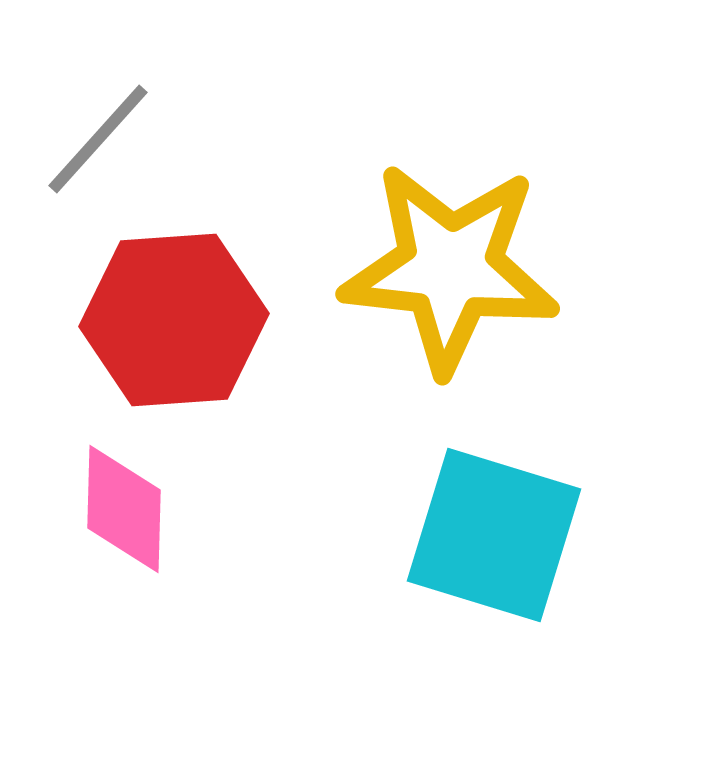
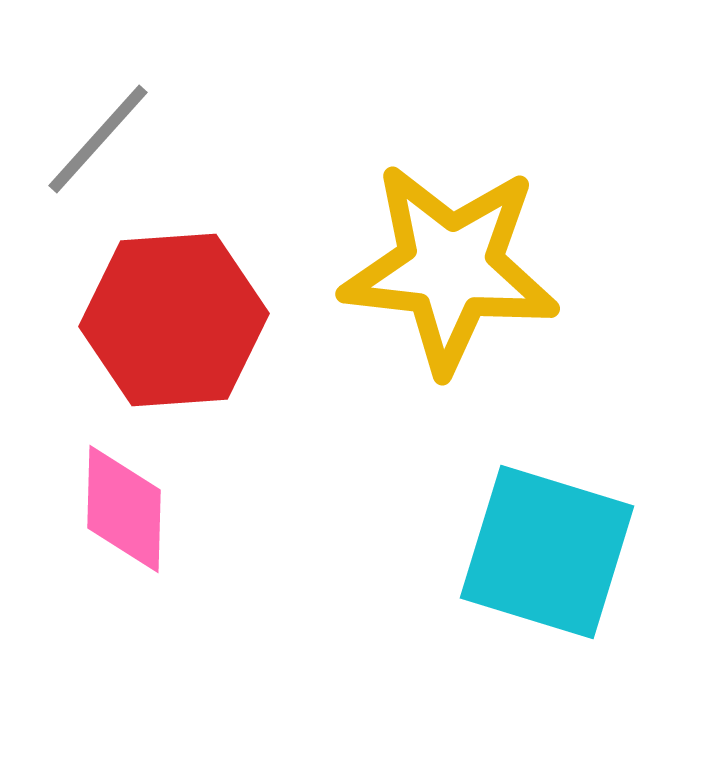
cyan square: moved 53 px right, 17 px down
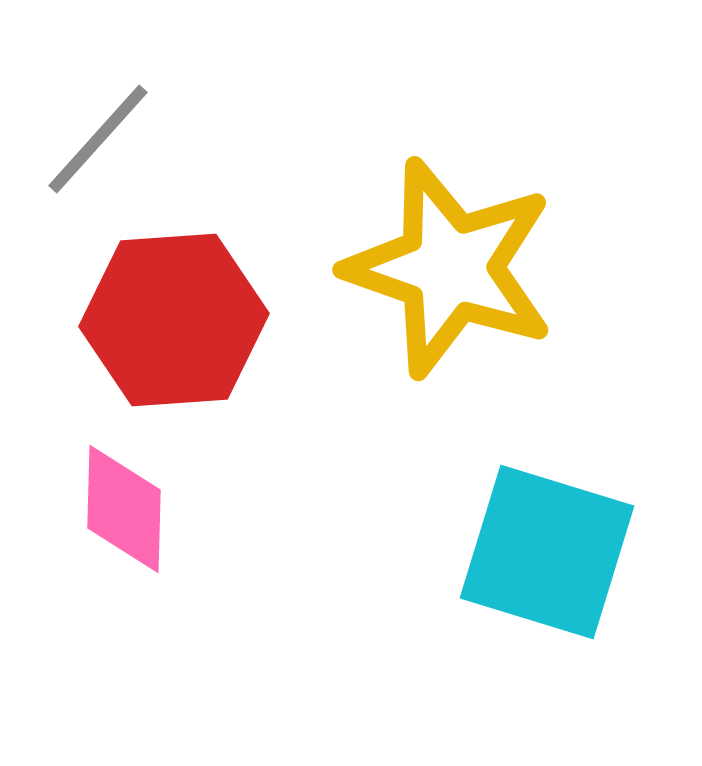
yellow star: rotated 13 degrees clockwise
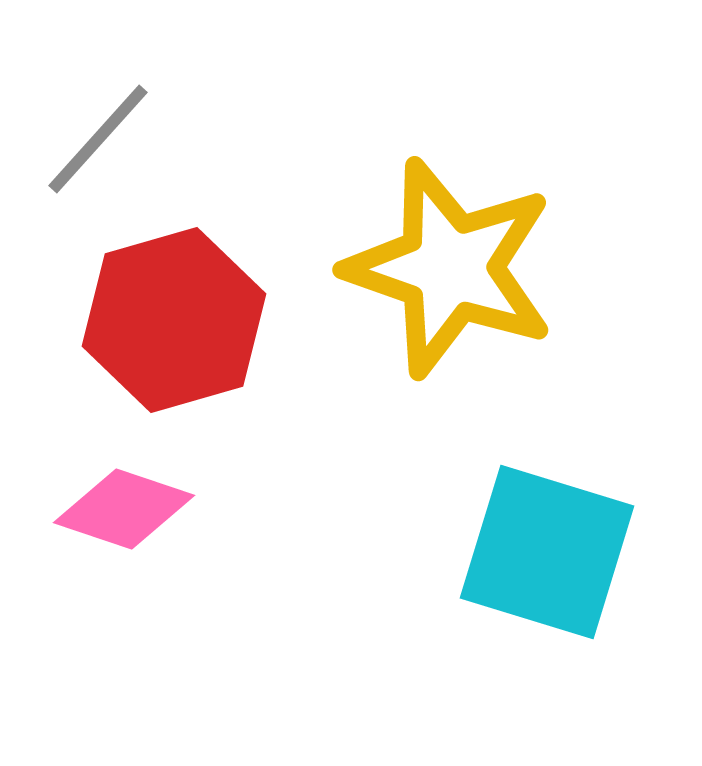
red hexagon: rotated 12 degrees counterclockwise
pink diamond: rotated 73 degrees counterclockwise
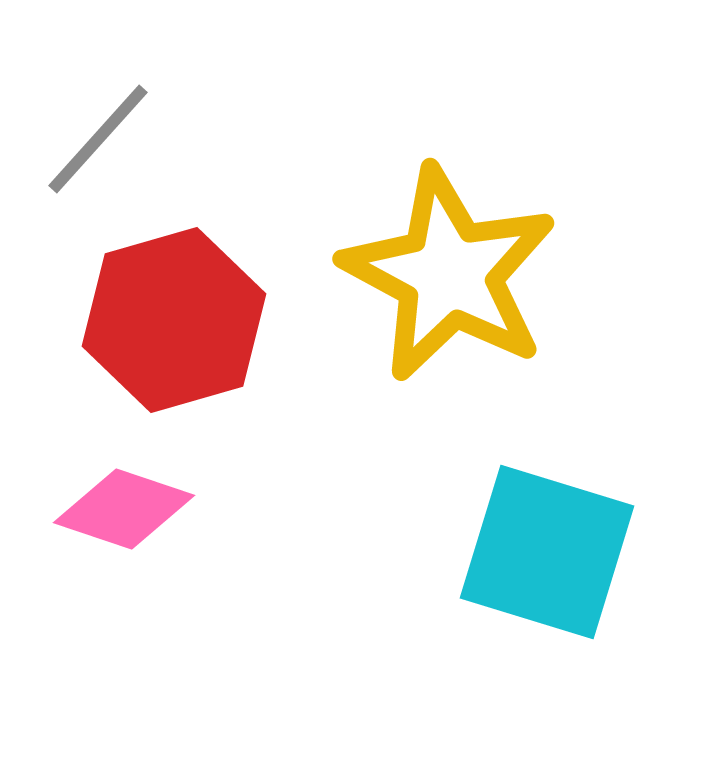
yellow star: moved 1 px left, 6 px down; rotated 9 degrees clockwise
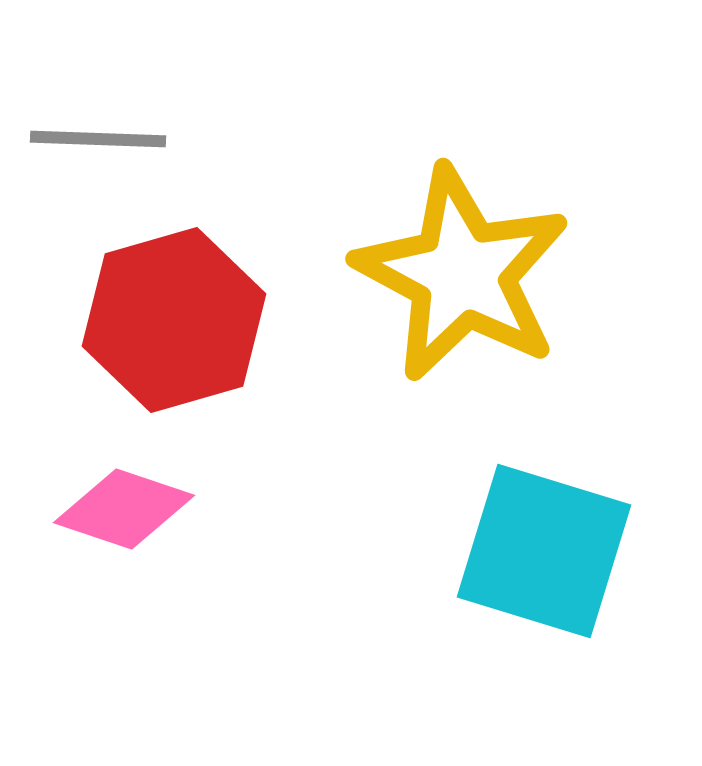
gray line: rotated 50 degrees clockwise
yellow star: moved 13 px right
cyan square: moved 3 px left, 1 px up
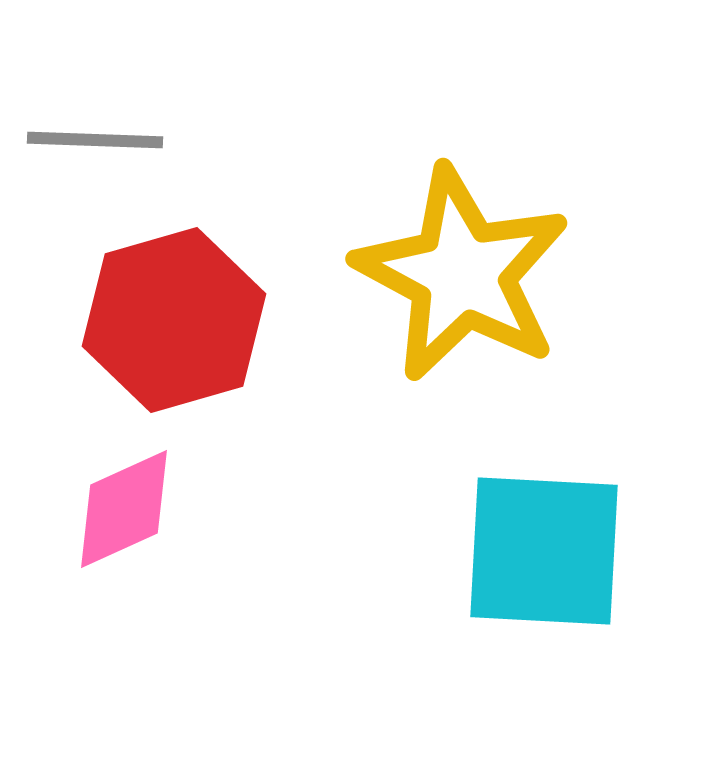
gray line: moved 3 px left, 1 px down
pink diamond: rotated 43 degrees counterclockwise
cyan square: rotated 14 degrees counterclockwise
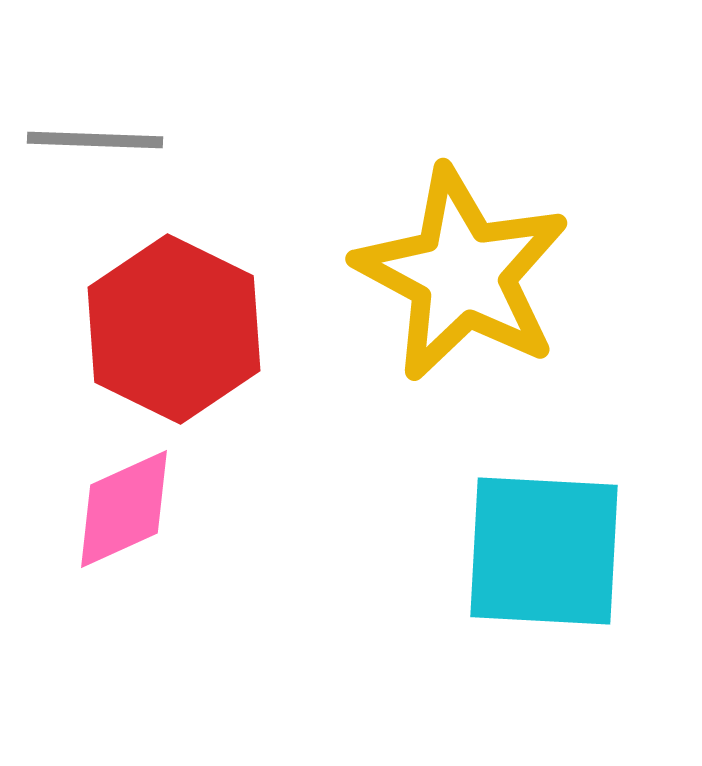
red hexagon: moved 9 px down; rotated 18 degrees counterclockwise
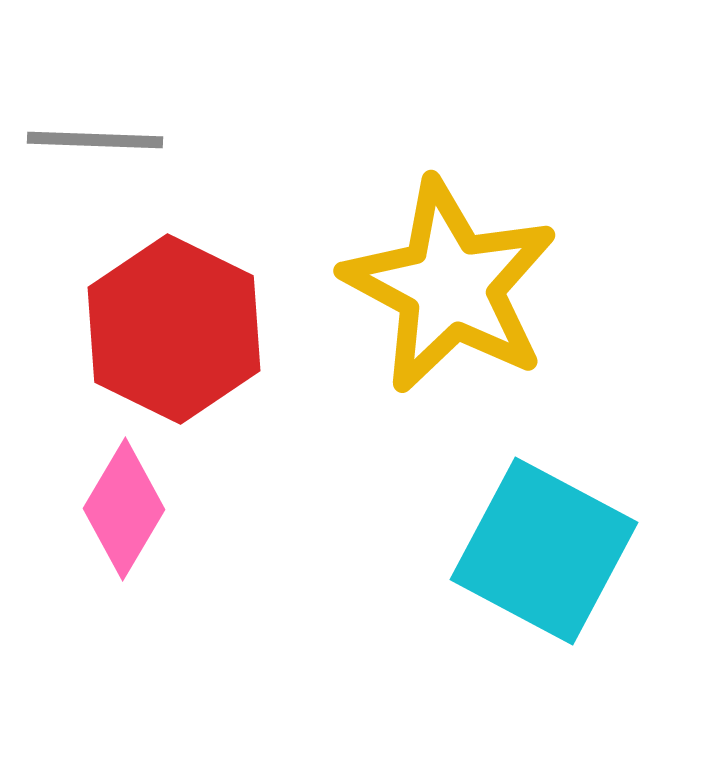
yellow star: moved 12 px left, 12 px down
pink diamond: rotated 35 degrees counterclockwise
cyan square: rotated 25 degrees clockwise
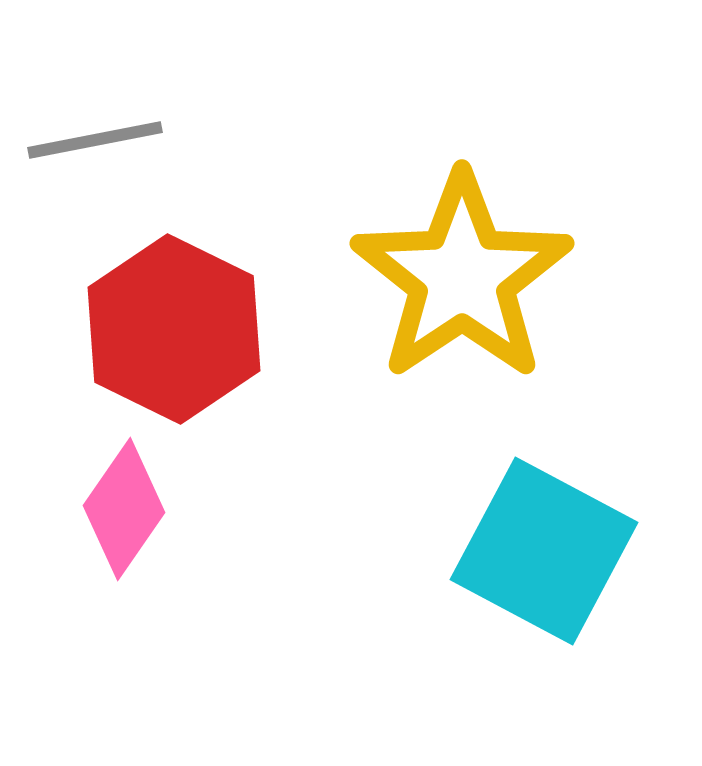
gray line: rotated 13 degrees counterclockwise
yellow star: moved 12 px right, 9 px up; rotated 10 degrees clockwise
pink diamond: rotated 4 degrees clockwise
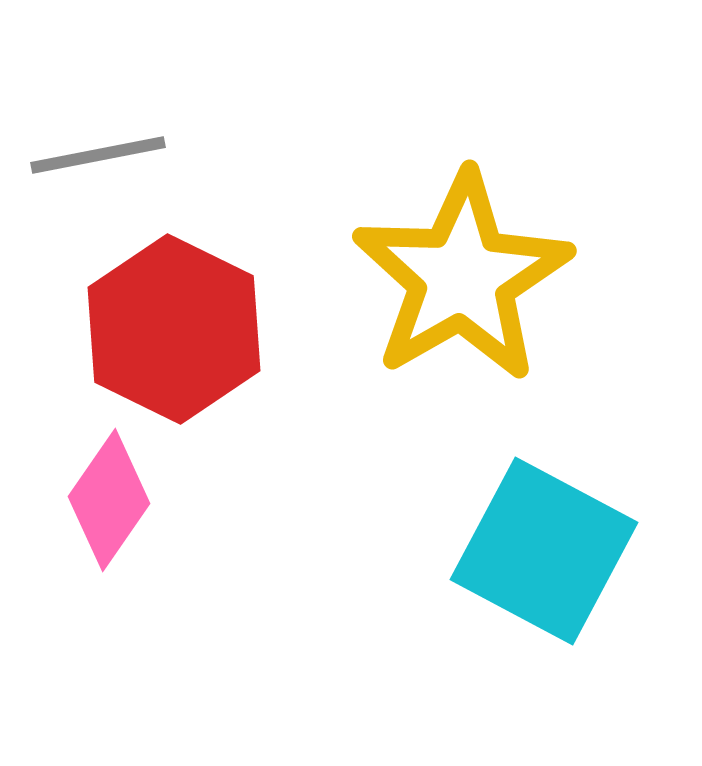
gray line: moved 3 px right, 15 px down
yellow star: rotated 4 degrees clockwise
pink diamond: moved 15 px left, 9 px up
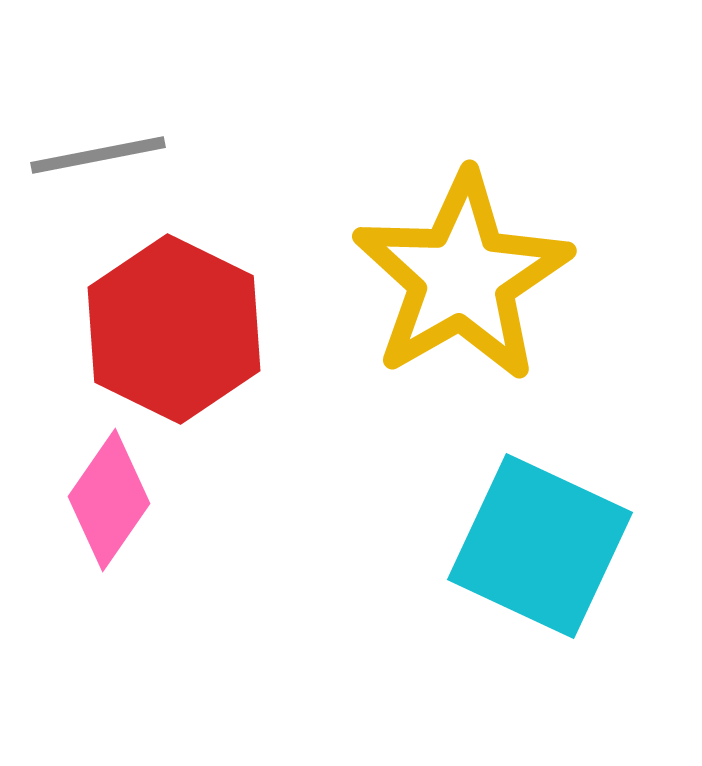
cyan square: moved 4 px left, 5 px up; rotated 3 degrees counterclockwise
